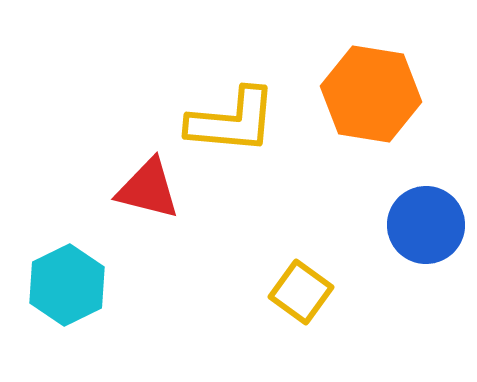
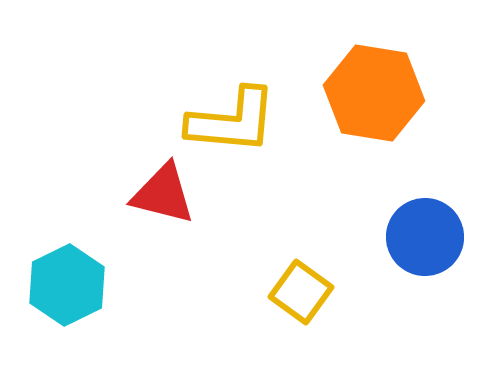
orange hexagon: moved 3 px right, 1 px up
red triangle: moved 15 px right, 5 px down
blue circle: moved 1 px left, 12 px down
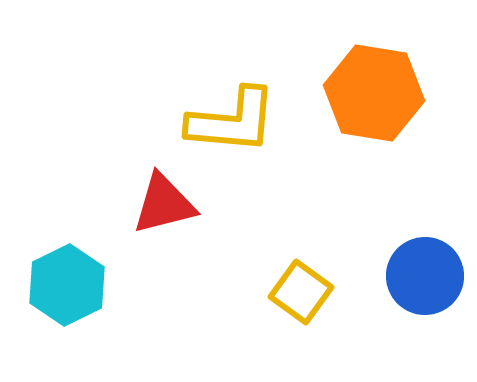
red triangle: moved 1 px right, 10 px down; rotated 28 degrees counterclockwise
blue circle: moved 39 px down
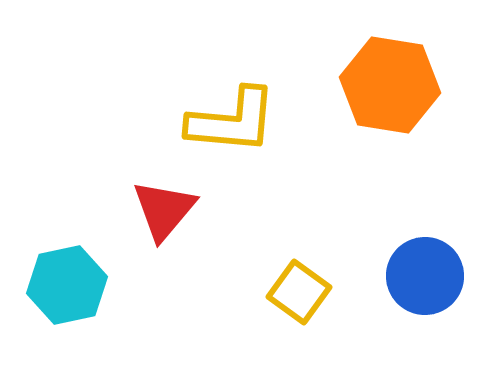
orange hexagon: moved 16 px right, 8 px up
red triangle: moved 6 px down; rotated 36 degrees counterclockwise
cyan hexagon: rotated 14 degrees clockwise
yellow square: moved 2 px left
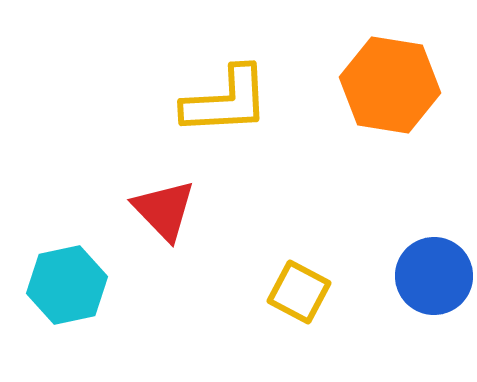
yellow L-shape: moved 6 px left, 20 px up; rotated 8 degrees counterclockwise
red triangle: rotated 24 degrees counterclockwise
blue circle: moved 9 px right
yellow square: rotated 8 degrees counterclockwise
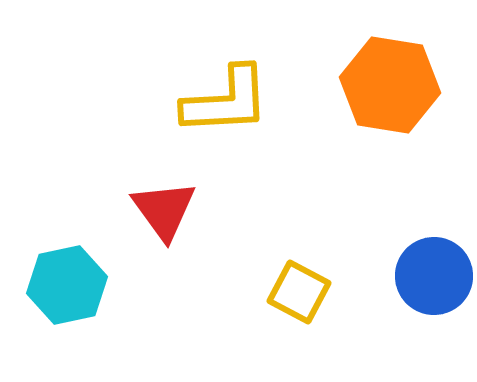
red triangle: rotated 8 degrees clockwise
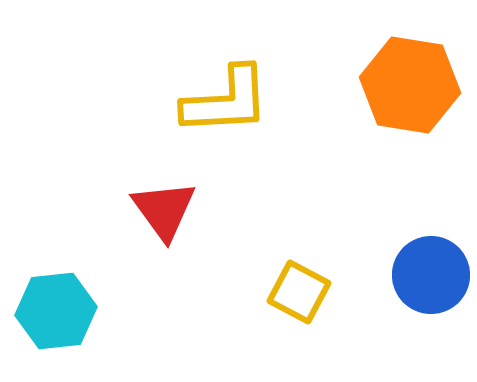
orange hexagon: moved 20 px right
blue circle: moved 3 px left, 1 px up
cyan hexagon: moved 11 px left, 26 px down; rotated 6 degrees clockwise
